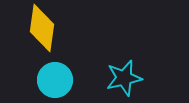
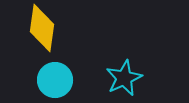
cyan star: rotated 12 degrees counterclockwise
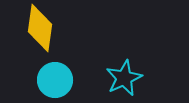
yellow diamond: moved 2 px left
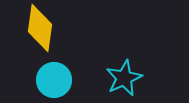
cyan circle: moved 1 px left
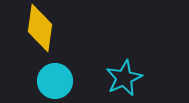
cyan circle: moved 1 px right, 1 px down
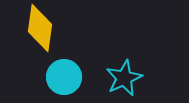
cyan circle: moved 9 px right, 4 px up
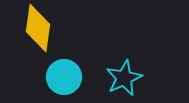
yellow diamond: moved 2 px left
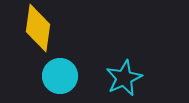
cyan circle: moved 4 px left, 1 px up
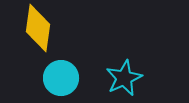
cyan circle: moved 1 px right, 2 px down
